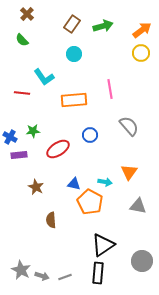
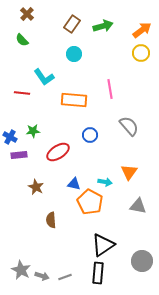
orange rectangle: rotated 10 degrees clockwise
red ellipse: moved 3 px down
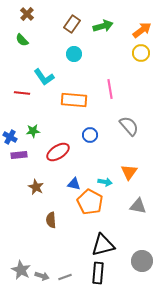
black triangle: rotated 20 degrees clockwise
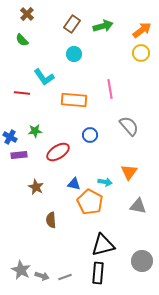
green star: moved 2 px right
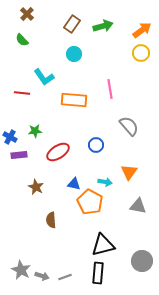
blue circle: moved 6 px right, 10 px down
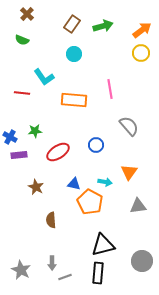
green semicircle: rotated 24 degrees counterclockwise
gray triangle: rotated 18 degrees counterclockwise
gray arrow: moved 10 px right, 13 px up; rotated 72 degrees clockwise
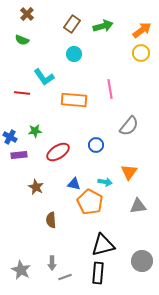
gray semicircle: rotated 80 degrees clockwise
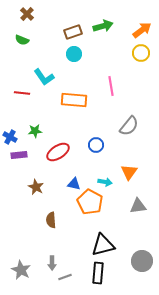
brown rectangle: moved 1 px right, 8 px down; rotated 36 degrees clockwise
pink line: moved 1 px right, 3 px up
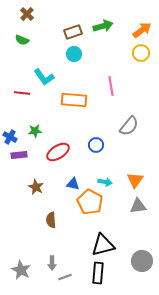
orange triangle: moved 6 px right, 8 px down
blue triangle: moved 1 px left
